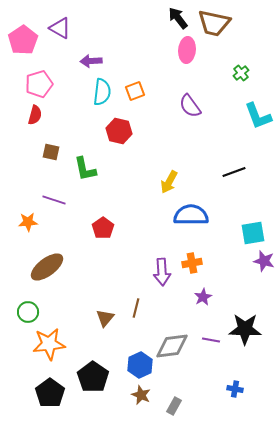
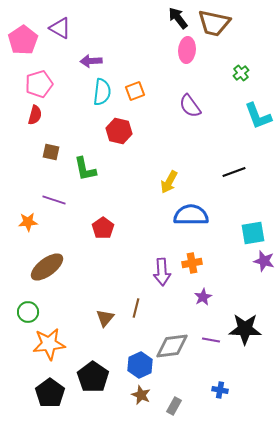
blue cross at (235, 389): moved 15 px left, 1 px down
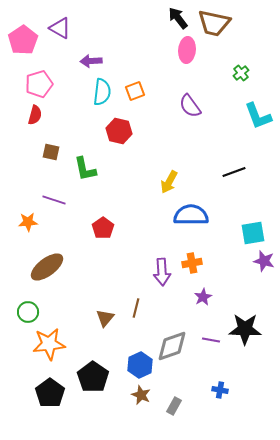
gray diamond at (172, 346): rotated 12 degrees counterclockwise
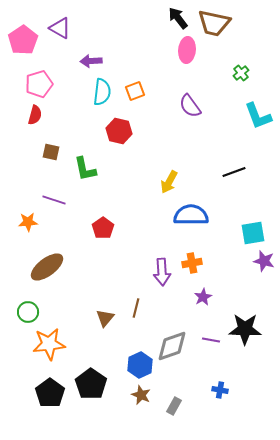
black pentagon at (93, 377): moved 2 px left, 7 px down
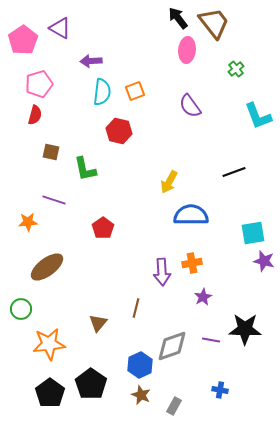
brown trapezoid at (214, 23): rotated 140 degrees counterclockwise
green cross at (241, 73): moved 5 px left, 4 px up
green circle at (28, 312): moved 7 px left, 3 px up
brown triangle at (105, 318): moved 7 px left, 5 px down
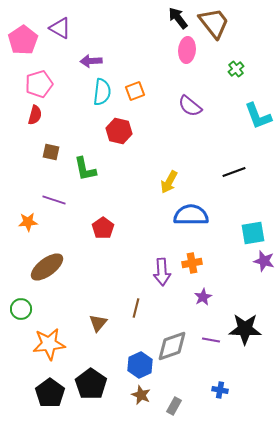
purple semicircle at (190, 106): rotated 15 degrees counterclockwise
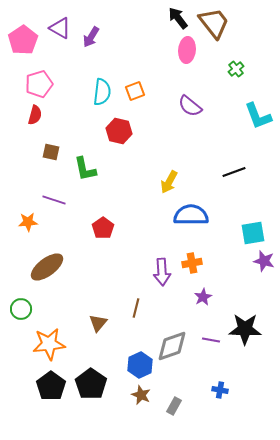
purple arrow at (91, 61): moved 24 px up; rotated 55 degrees counterclockwise
black pentagon at (50, 393): moved 1 px right, 7 px up
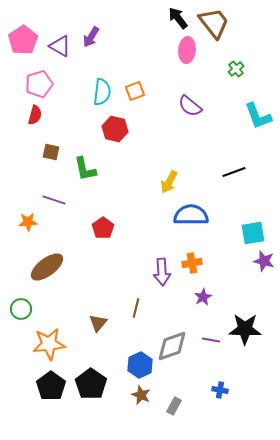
purple triangle at (60, 28): moved 18 px down
red hexagon at (119, 131): moved 4 px left, 2 px up
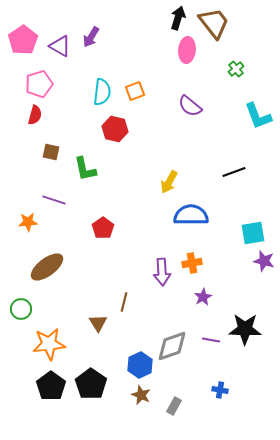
black arrow at (178, 18): rotated 55 degrees clockwise
brown line at (136, 308): moved 12 px left, 6 px up
brown triangle at (98, 323): rotated 12 degrees counterclockwise
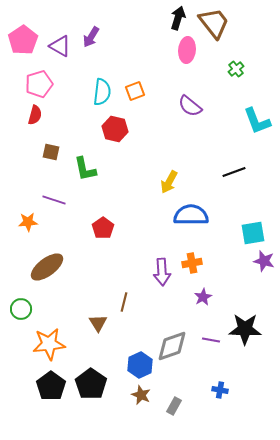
cyan L-shape at (258, 116): moved 1 px left, 5 px down
